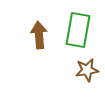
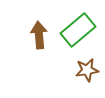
green rectangle: rotated 40 degrees clockwise
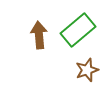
brown star: rotated 10 degrees counterclockwise
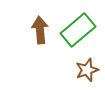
brown arrow: moved 1 px right, 5 px up
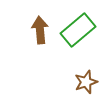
brown star: moved 1 px left, 12 px down
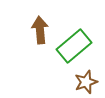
green rectangle: moved 4 px left, 16 px down
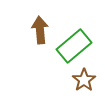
brown star: moved 2 px left, 2 px up; rotated 15 degrees counterclockwise
